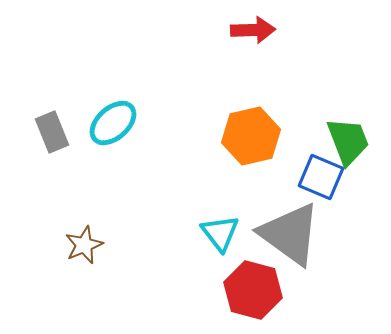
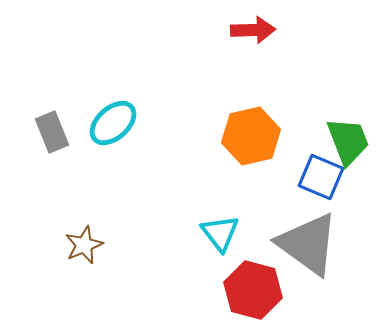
gray triangle: moved 18 px right, 10 px down
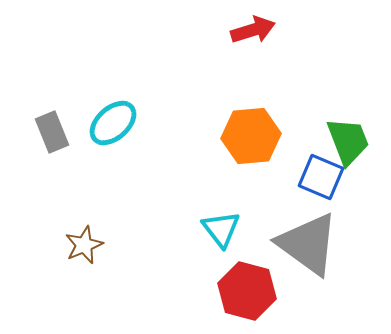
red arrow: rotated 15 degrees counterclockwise
orange hexagon: rotated 8 degrees clockwise
cyan triangle: moved 1 px right, 4 px up
red hexagon: moved 6 px left, 1 px down
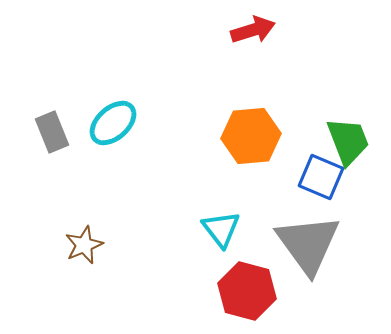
gray triangle: rotated 18 degrees clockwise
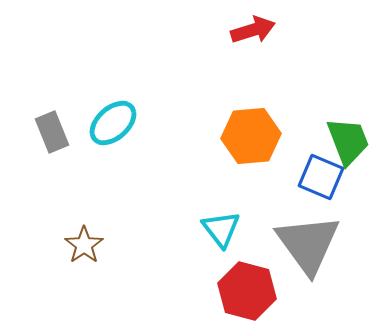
brown star: rotated 12 degrees counterclockwise
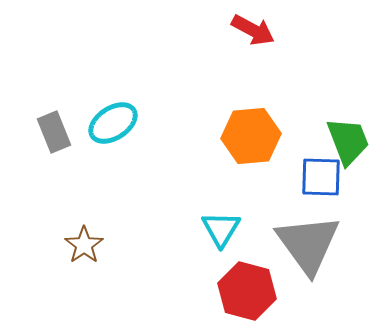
red arrow: rotated 45 degrees clockwise
cyan ellipse: rotated 9 degrees clockwise
gray rectangle: moved 2 px right
blue square: rotated 21 degrees counterclockwise
cyan triangle: rotated 9 degrees clockwise
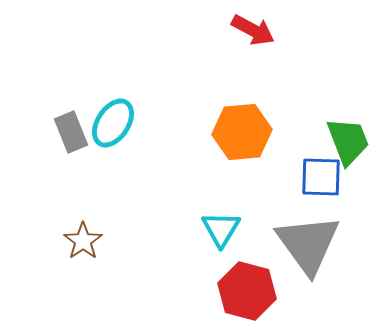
cyan ellipse: rotated 24 degrees counterclockwise
gray rectangle: moved 17 px right
orange hexagon: moved 9 px left, 4 px up
brown star: moved 1 px left, 4 px up
